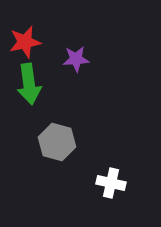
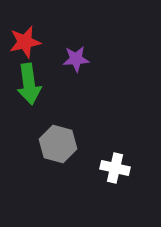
gray hexagon: moved 1 px right, 2 px down
white cross: moved 4 px right, 15 px up
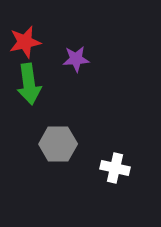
gray hexagon: rotated 15 degrees counterclockwise
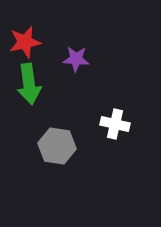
purple star: rotated 8 degrees clockwise
gray hexagon: moved 1 px left, 2 px down; rotated 9 degrees clockwise
white cross: moved 44 px up
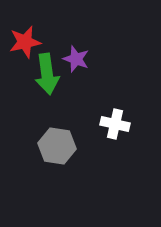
purple star: rotated 16 degrees clockwise
green arrow: moved 18 px right, 10 px up
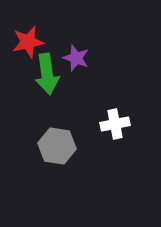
red star: moved 3 px right
purple star: moved 1 px up
white cross: rotated 24 degrees counterclockwise
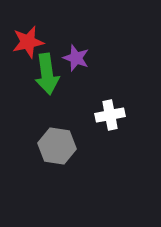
white cross: moved 5 px left, 9 px up
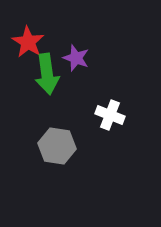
red star: rotated 28 degrees counterclockwise
white cross: rotated 32 degrees clockwise
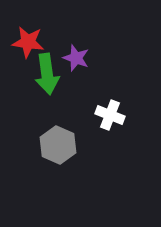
red star: rotated 24 degrees counterclockwise
gray hexagon: moved 1 px right, 1 px up; rotated 15 degrees clockwise
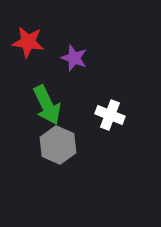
purple star: moved 2 px left
green arrow: moved 31 px down; rotated 18 degrees counterclockwise
